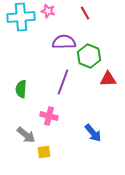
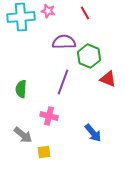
red triangle: rotated 24 degrees clockwise
gray arrow: moved 3 px left
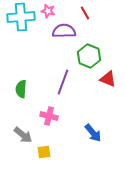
purple semicircle: moved 11 px up
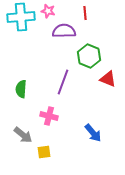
red line: rotated 24 degrees clockwise
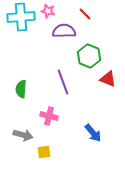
red line: moved 1 px down; rotated 40 degrees counterclockwise
purple line: rotated 40 degrees counterclockwise
gray arrow: rotated 24 degrees counterclockwise
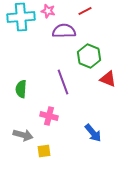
red line: moved 3 px up; rotated 72 degrees counterclockwise
yellow square: moved 1 px up
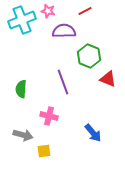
cyan cross: moved 1 px right, 3 px down; rotated 16 degrees counterclockwise
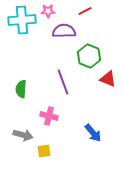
pink star: rotated 16 degrees counterclockwise
cyan cross: rotated 16 degrees clockwise
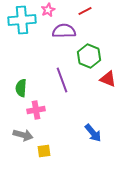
pink star: moved 1 px up; rotated 24 degrees counterclockwise
purple line: moved 1 px left, 2 px up
green semicircle: moved 1 px up
pink cross: moved 13 px left, 6 px up; rotated 24 degrees counterclockwise
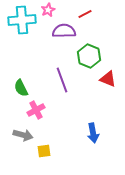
red line: moved 3 px down
green semicircle: rotated 30 degrees counterclockwise
pink cross: rotated 18 degrees counterclockwise
blue arrow: rotated 30 degrees clockwise
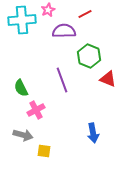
yellow square: rotated 16 degrees clockwise
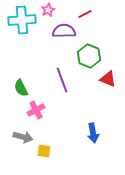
gray arrow: moved 2 px down
